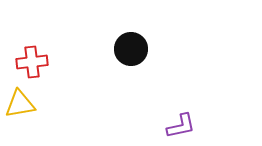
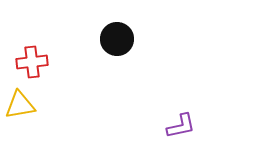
black circle: moved 14 px left, 10 px up
yellow triangle: moved 1 px down
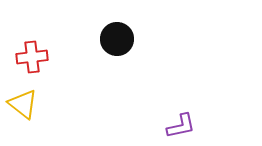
red cross: moved 5 px up
yellow triangle: moved 3 px right, 1 px up; rotated 48 degrees clockwise
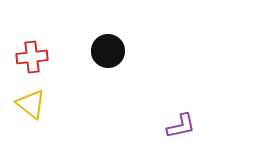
black circle: moved 9 px left, 12 px down
yellow triangle: moved 8 px right
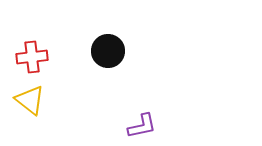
yellow triangle: moved 1 px left, 4 px up
purple L-shape: moved 39 px left
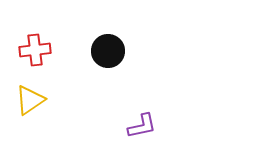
red cross: moved 3 px right, 7 px up
yellow triangle: rotated 48 degrees clockwise
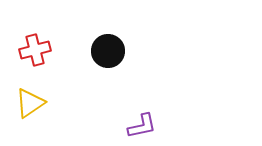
red cross: rotated 8 degrees counterclockwise
yellow triangle: moved 3 px down
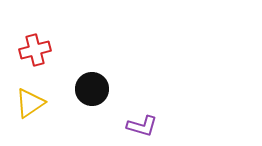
black circle: moved 16 px left, 38 px down
purple L-shape: rotated 28 degrees clockwise
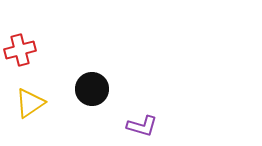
red cross: moved 15 px left
